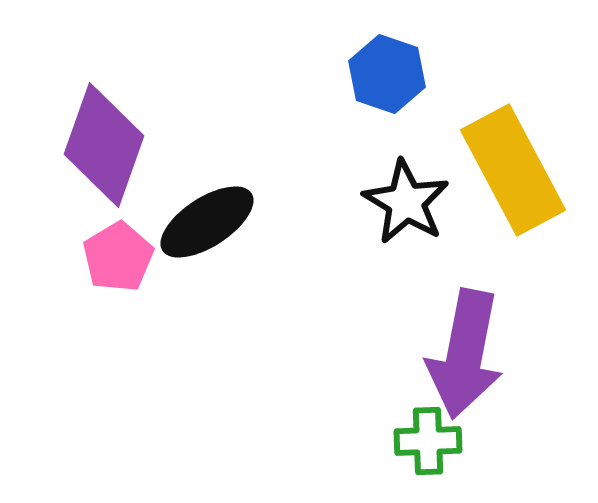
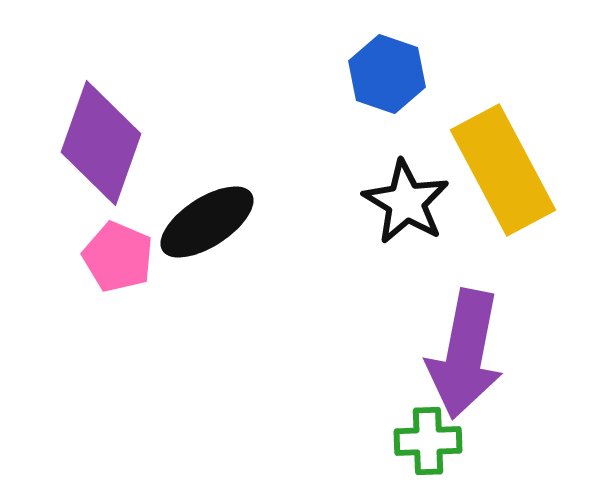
purple diamond: moved 3 px left, 2 px up
yellow rectangle: moved 10 px left
pink pentagon: rotated 18 degrees counterclockwise
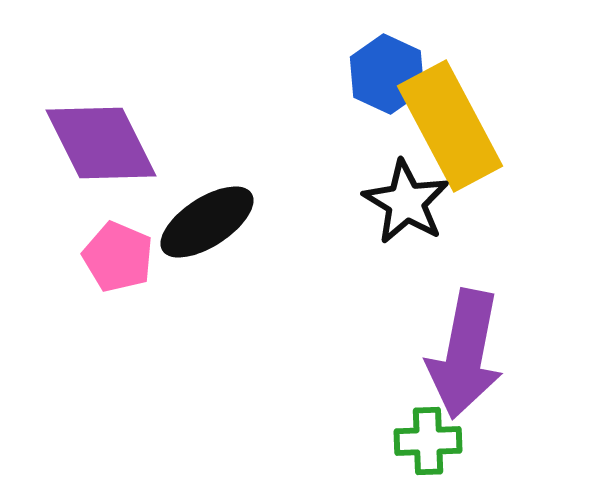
blue hexagon: rotated 6 degrees clockwise
purple diamond: rotated 46 degrees counterclockwise
yellow rectangle: moved 53 px left, 44 px up
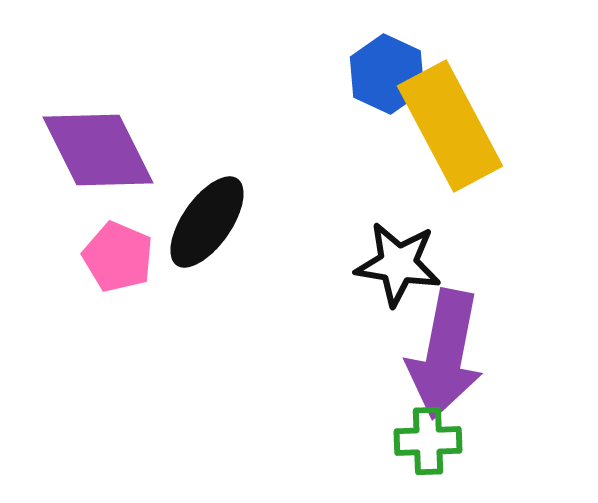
purple diamond: moved 3 px left, 7 px down
black star: moved 8 px left, 62 px down; rotated 22 degrees counterclockwise
black ellipse: rotated 22 degrees counterclockwise
purple arrow: moved 20 px left
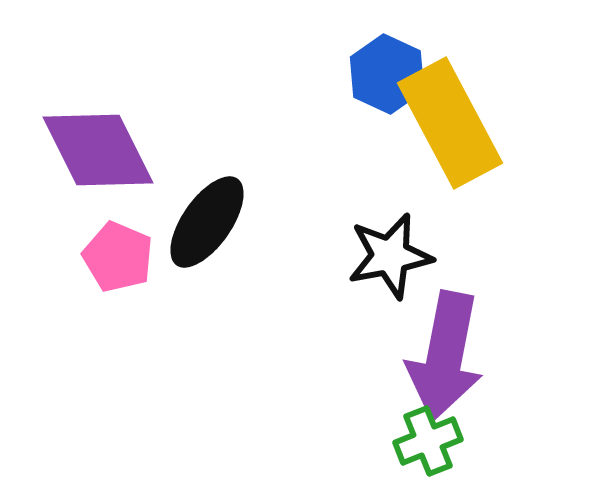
yellow rectangle: moved 3 px up
black star: moved 8 px left, 8 px up; rotated 20 degrees counterclockwise
purple arrow: moved 2 px down
green cross: rotated 20 degrees counterclockwise
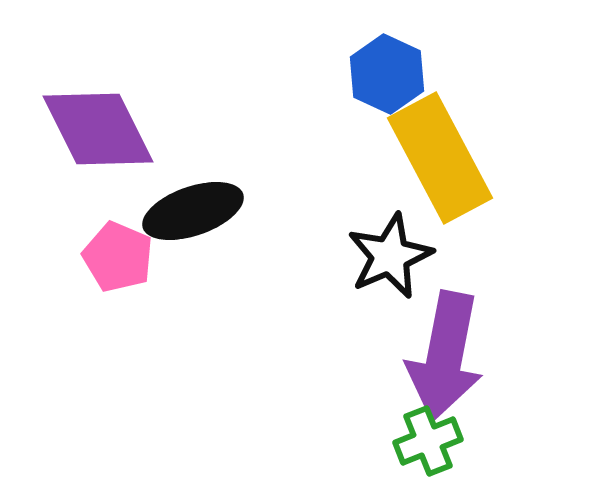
yellow rectangle: moved 10 px left, 35 px down
purple diamond: moved 21 px up
black ellipse: moved 14 px left, 11 px up; rotated 36 degrees clockwise
black star: rotated 12 degrees counterclockwise
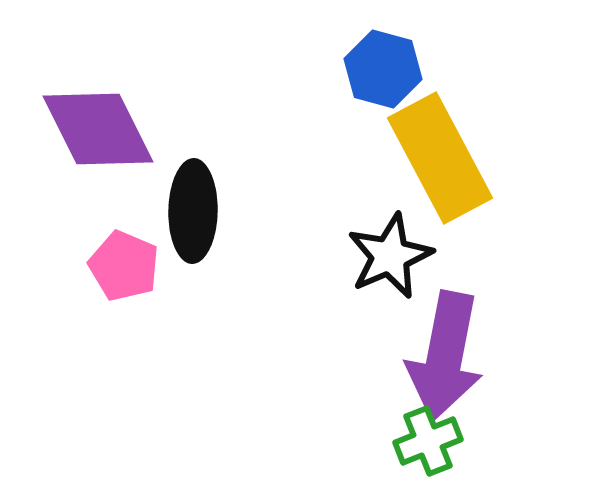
blue hexagon: moved 4 px left, 5 px up; rotated 10 degrees counterclockwise
black ellipse: rotated 70 degrees counterclockwise
pink pentagon: moved 6 px right, 9 px down
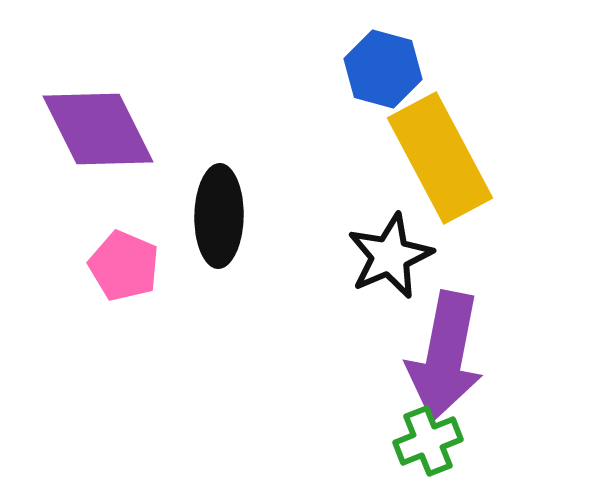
black ellipse: moved 26 px right, 5 px down
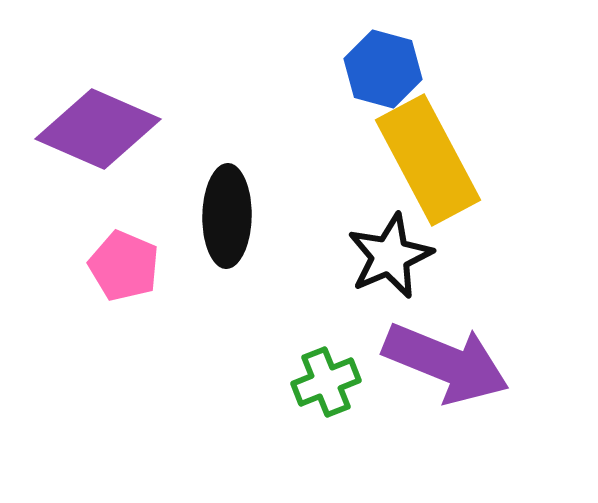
purple diamond: rotated 40 degrees counterclockwise
yellow rectangle: moved 12 px left, 2 px down
black ellipse: moved 8 px right
purple arrow: moved 1 px right, 7 px down; rotated 79 degrees counterclockwise
green cross: moved 102 px left, 59 px up
